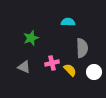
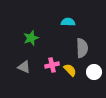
pink cross: moved 2 px down
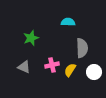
yellow semicircle: rotated 104 degrees counterclockwise
